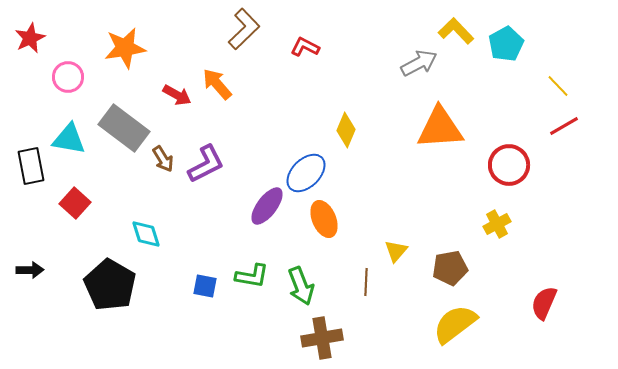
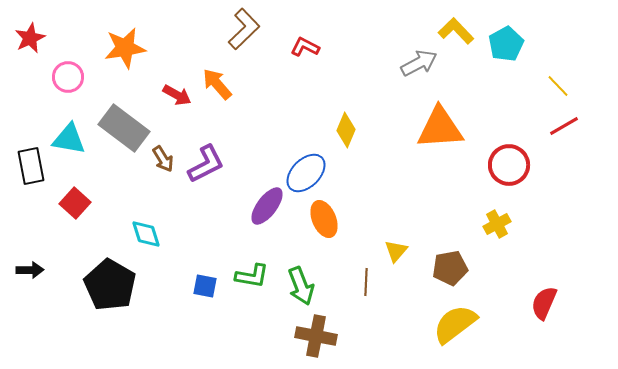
brown cross: moved 6 px left, 2 px up; rotated 21 degrees clockwise
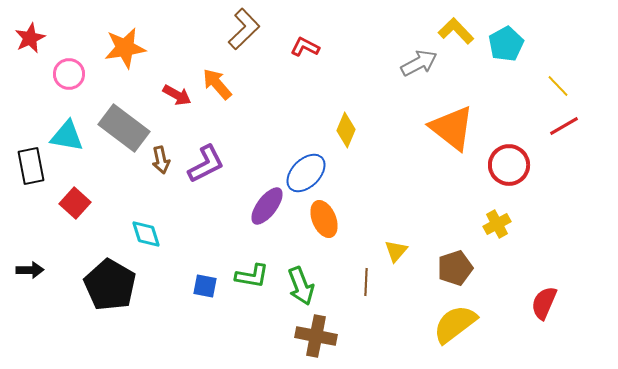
pink circle: moved 1 px right, 3 px up
orange triangle: moved 12 px right; rotated 42 degrees clockwise
cyan triangle: moved 2 px left, 3 px up
brown arrow: moved 2 px left, 1 px down; rotated 20 degrees clockwise
brown pentagon: moved 5 px right; rotated 8 degrees counterclockwise
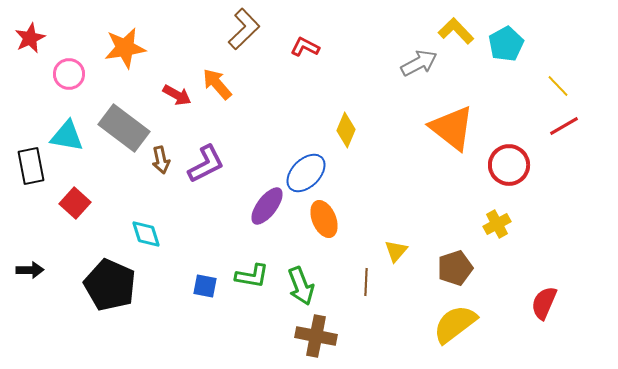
black pentagon: rotated 6 degrees counterclockwise
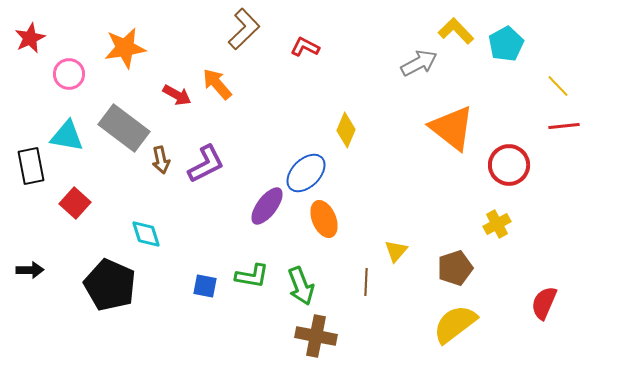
red line: rotated 24 degrees clockwise
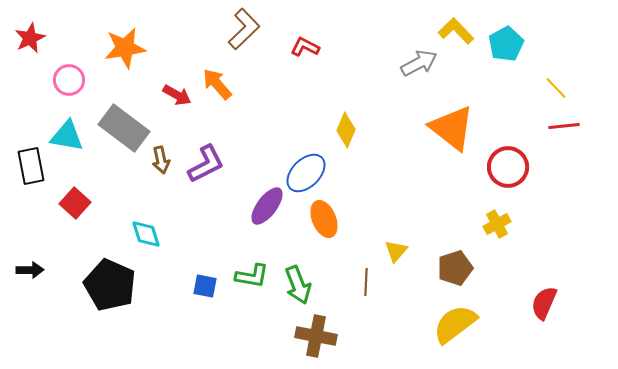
pink circle: moved 6 px down
yellow line: moved 2 px left, 2 px down
red circle: moved 1 px left, 2 px down
green arrow: moved 3 px left, 1 px up
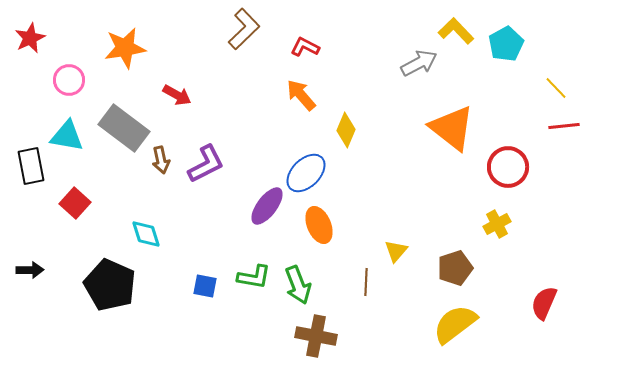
orange arrow: moved 84 px right, 11 px down
orange ellipse: moved 5 px left, 6 px down
green L-shape: moved 2 px right, 1 px down
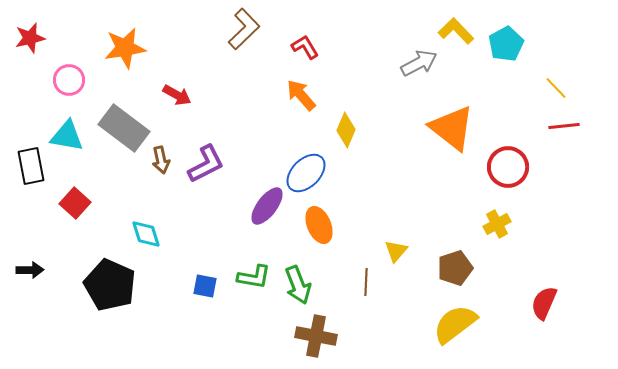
red star: rotated 12 degrees clockwise
red L-shape: rotated 32 degrees clockwise
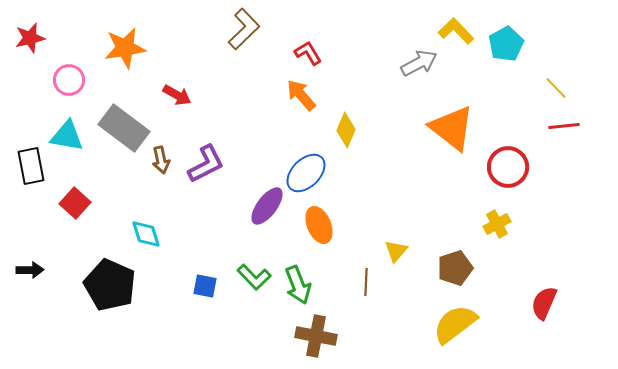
red L-shape: moved 3 px right, 6 px down
green L-shape: rotated 36 degrees clockwise
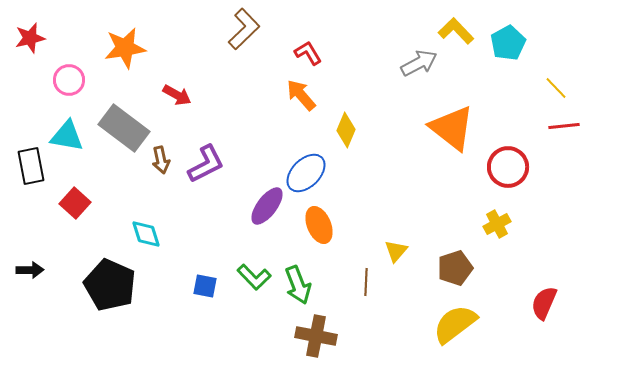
cyan pentagon: moved 2 px right, 1 px up
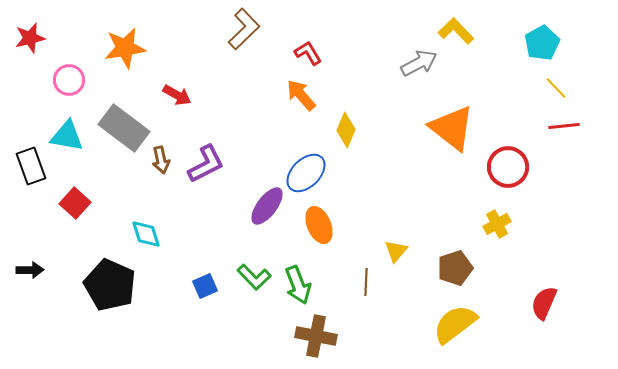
cyan pentagon: moved 34 px right
black rectangle: rotated 9 degrees counterclockwise
blue square: rotated 35 degrees counterclockwise
